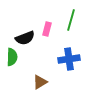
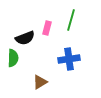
pink rectangle: moved 1 px up
green semicircle: moved 1 px right, 1 px down
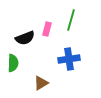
pink rectangle: moved 1 px down
green semicircle: moved 5 px down
brown triangle: moved 1 px right, 1 px down
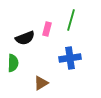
blue cross: moved 1 px right, 1 px up
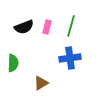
green line: moved 6 px down
pink rectangle: moved 2 px up
black semicircle: moved 1 px left, 11 px up
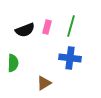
black semicircle: moved 1 px right, 3 px down
blue cross: rotated 15 degrees clockwise
brown triangle: moved 3 px right
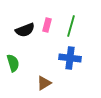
pink rectangle: moved 2 px up
green semicircle: rotated 18 degrees counterclockwise
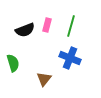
blue cross: rotated 15 degrees clockwise
brown triangle: moved 4 px up; rotated 21 degrees counterclockwise
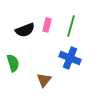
brown triangle: moved 1 px down
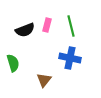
green line: rotated 30 degrees counterclockwise
blue cross: rotated 10 degrees counterclockwise
